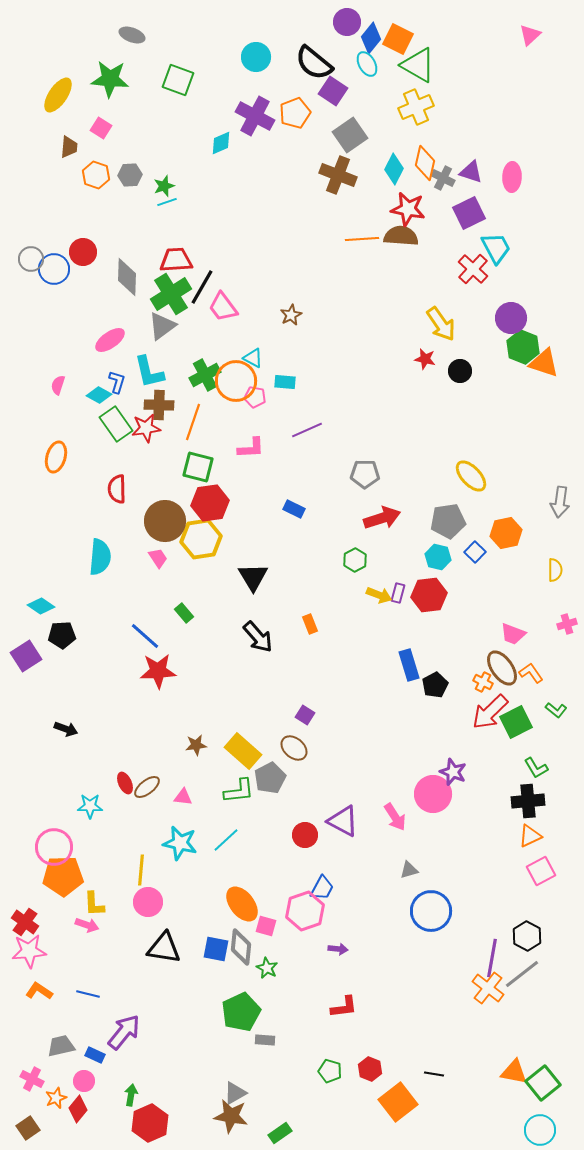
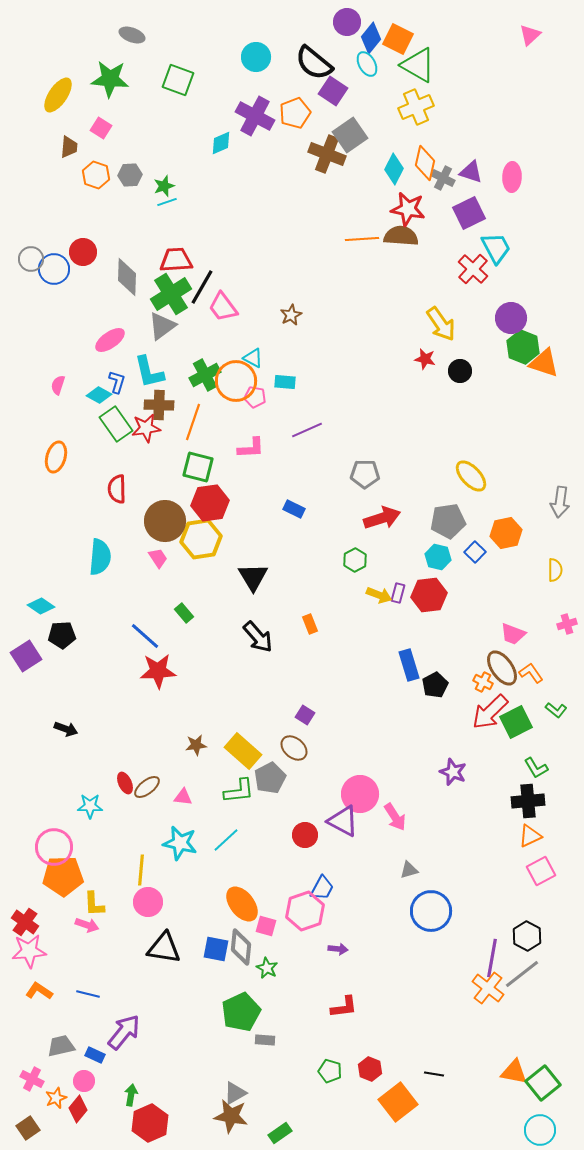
brown cross at (338, 175): moved 11 px left, 21 px up
pink circle at (433, 794): moved 73 px left
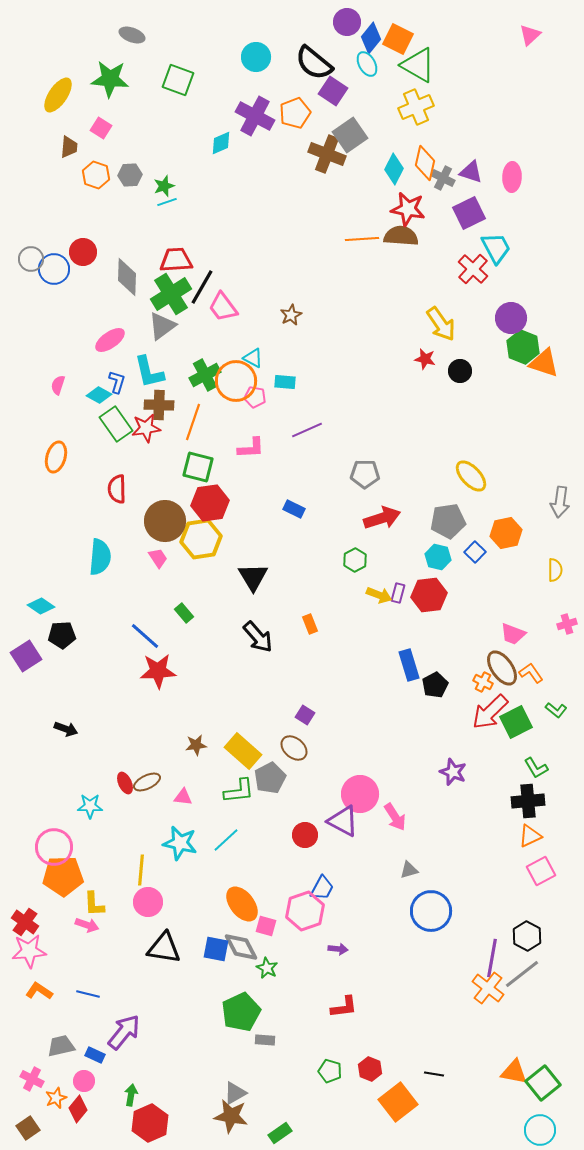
brown ellipse at (147, 787): moved 5 px up; rotated 12 degrees clockwise
gray diamond at (241, 947): rotated 33 degrees counterclockwise
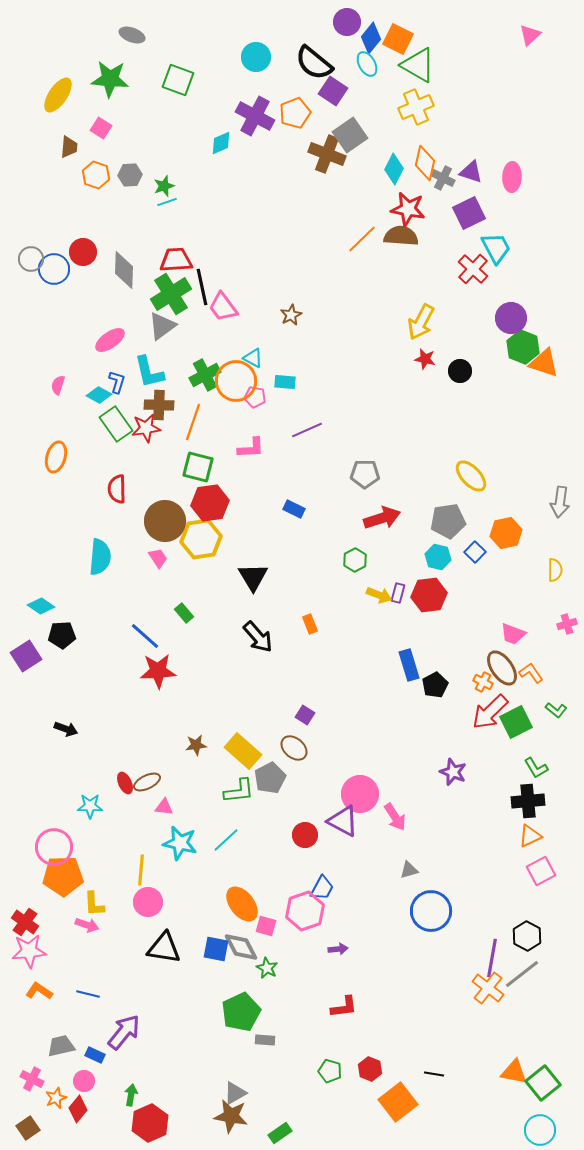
orange line at (362, 239): rotated 40 degrees counterclockwise
gray diamond at (127, 277): moved 3 px left, 7 px up
black line at (202, 287): rotated 42 degrees counterclockwise
yellow arrow at (441, 324): moved 20 px left, 2 px up; rotated 63 degrees clockwise
pink triangle at (183, 797): moved 19 px left, 10 px down
purple arrow at (338, 949): rotated 12 degrees counterclockwise
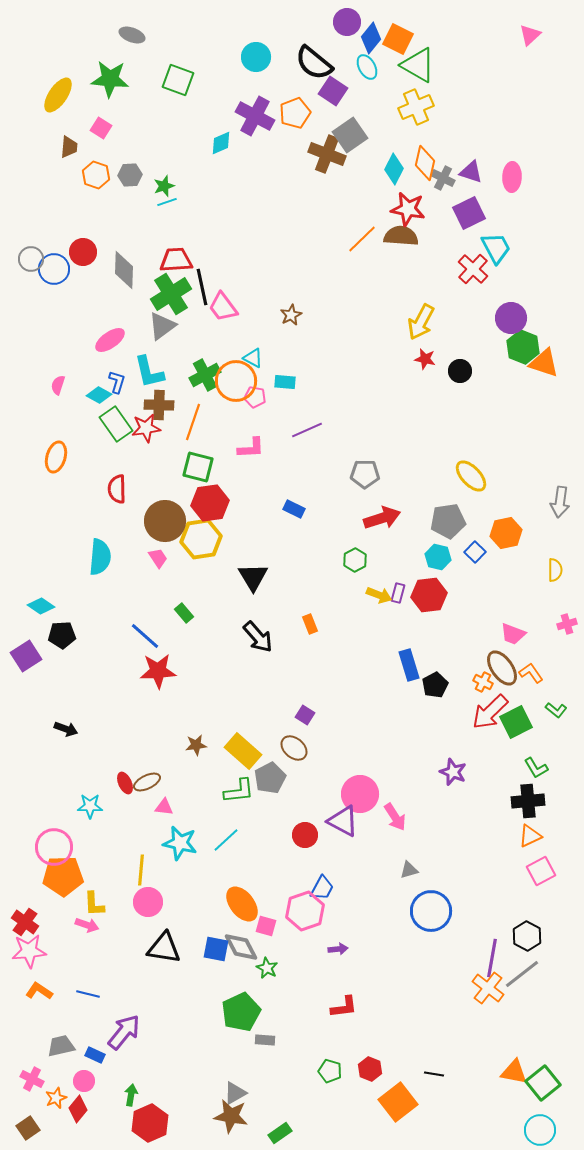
cyan ellipse at (367, 64): moved 3 px down
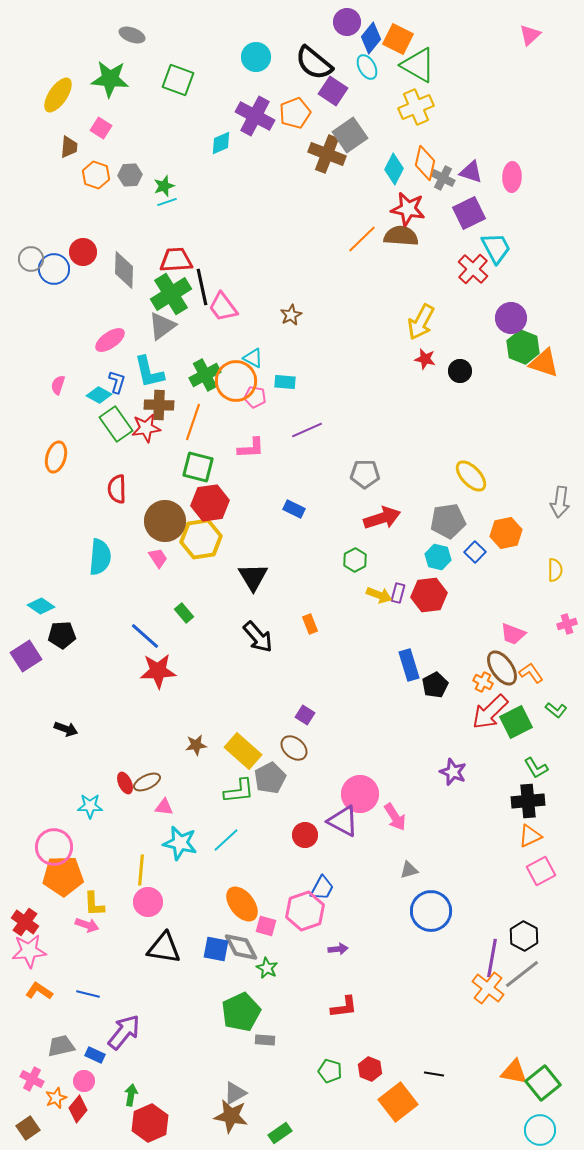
black hexagon at (527, 936): moved 3 px left
